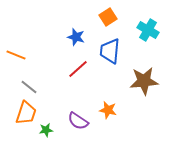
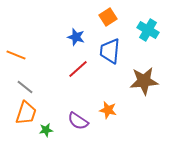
gray line: moved 4 px left
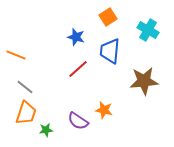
orange star: moved 4 px left
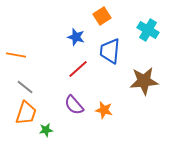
orange square: moved 6 px left, 1 px up
orange line: rotated 12 degrees counterclockwise
purple semicircle: moved 4 px left, 16 px up; rotated 15 degrees clockwise
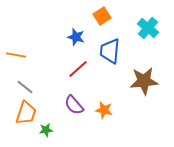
cyan cross: moved 2 px up; rotated 10 degrees clockwise
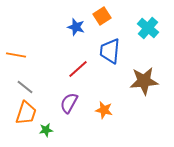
blue star: moved 10 px up
purple semicircle: moved 5 px left, 2 px up; rotated 70 degrees clockwise
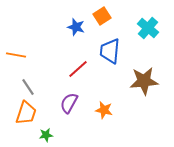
gray line: moved 3 px right; rotated 18 degrees clockwise
green star: moved 5 px down
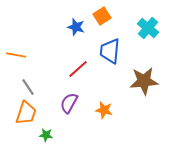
green star: rotated 16 degrees clockwise
